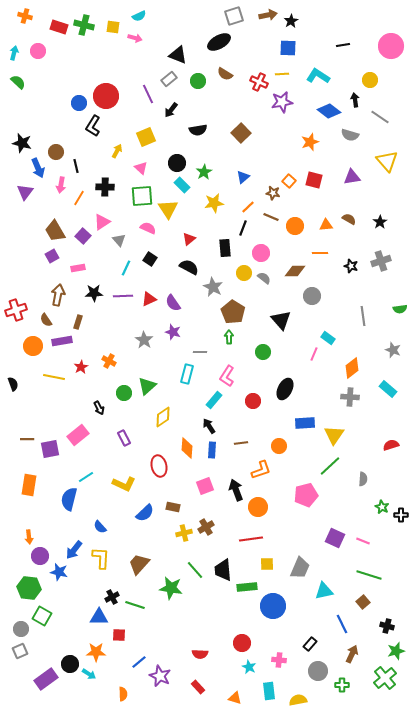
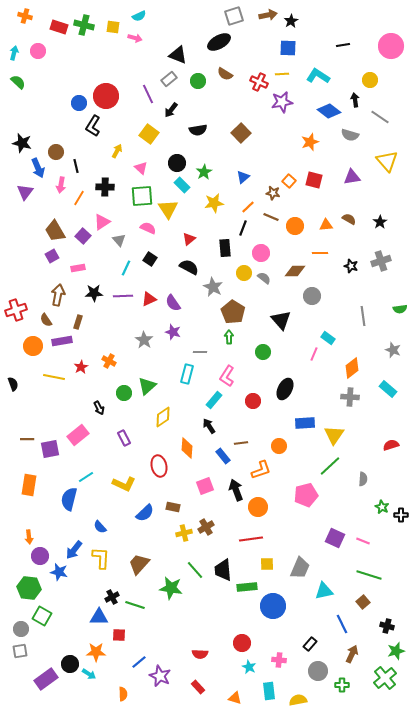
yellow square at (146, 137): moved 3 px right, 3 px up; rotated 30 degrees counterclockwise
blue rectangle at (212, 450): moved 11 px right, 6 px down; rotated 42 degrees counterclockwise
gray square at (20, 651): rotated 14 degrees clockwise
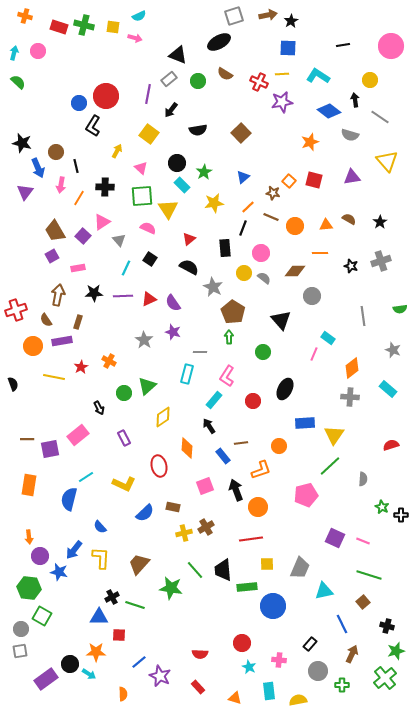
purple line at (148, 94): rotated 36 degrees clockwise
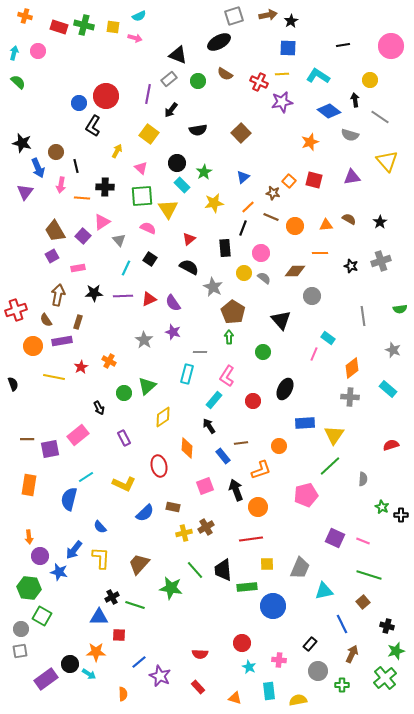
orange line at (79, 198): moved 3 px right; rotated 63 degrees clockwise
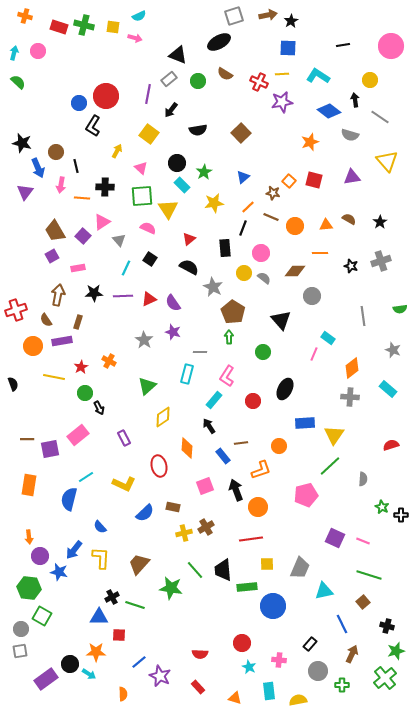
green circle at (124, 393): moved 39 px left
